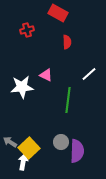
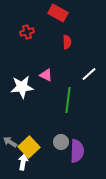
red cross: moved 2 px down
yellow square: moved 1 px up
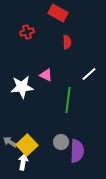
yellow square: moved 2 px left, 2 px up
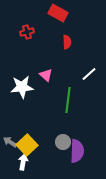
pink triangle: rotated 16 degrees clockwise
gray circle: moved 2 px right
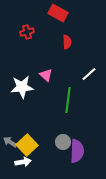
white arrow: rotated 70 degrees clockwise
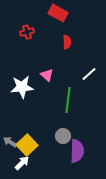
pink triangle: moved 1 px right
gray circle: moved 6 px up
white arrow: moved 1 px left, 1 px down; rotated 35 degrees counterclockwise
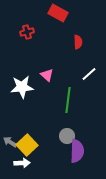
red semicircle: moved 11 px right
gray circle: moved 4 px right
white arrow: rotated 42 degrees clockwise
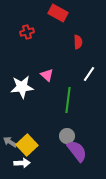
white line: rotated 14 degrees counterclockwise
purple semicircle: rotated 40 degrees counterclockwise
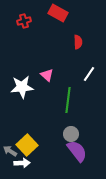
red cross: moved 3 px left, 11 px up
gray circle: moved 4 px right, 2 px up
gray arrow: moved 9 px down
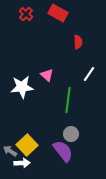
red cross: moved 2 px right, 7 px up; rotated 32 degrees counterclockwise
purple semicircle: moved 14 px left
